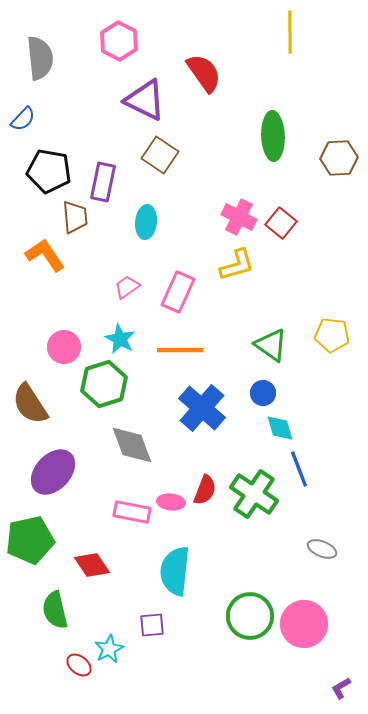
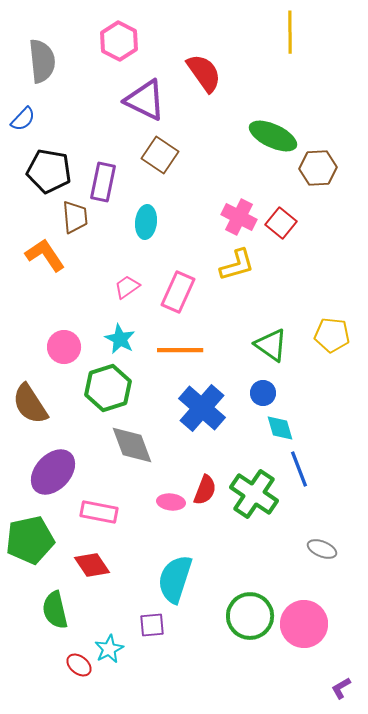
gray semicircle at (40, 58): moved 2 px right, 3 px down
green ellipse at (273, 136): rotated 63 degrees counterclockwise
brown hexagon at (339, 158): moved 21 px left, 10 px down
green hexagon at (104, 384): moved 4 px right, 4 px down
pink rectangle at (132, 512): moved 33 px left
cyan semicircle at (175, 571): moved 8 px down; rotated 12 degrees clockwise
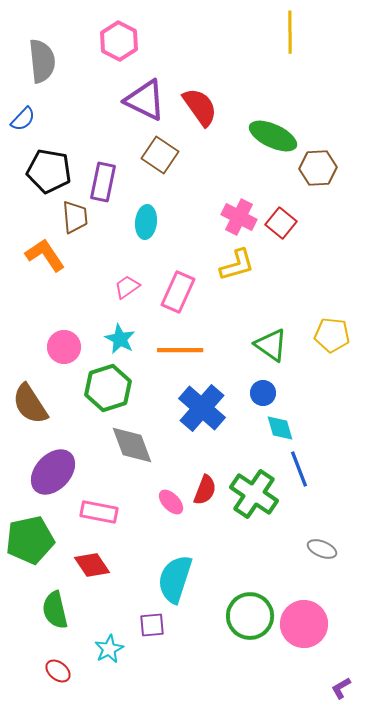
red semicircle at (204, 73): moved 4 px left, 34 px down
pink ellipse at (171, 502): rotated 40 degrees clockwise
red ellipse at (79, 665): moved 21 px left, 6 px down
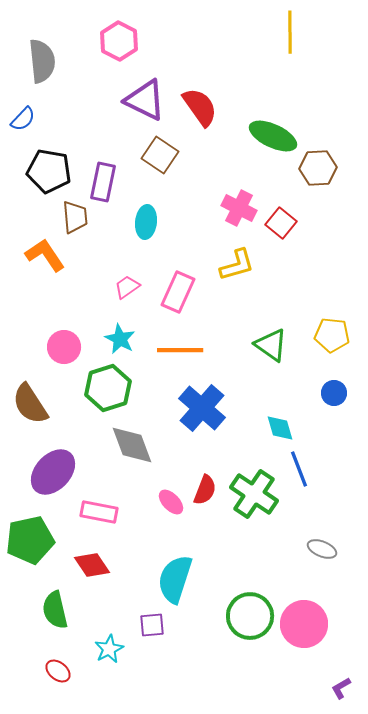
pink cross at (239, 217): moved 9 px up
blue circle at (263, 393): moved 71 px right
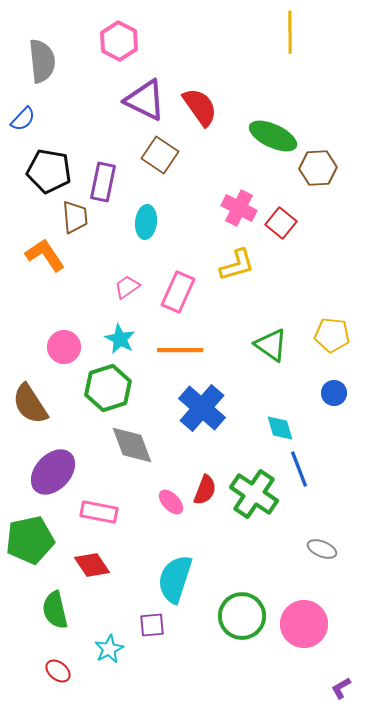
green circle at (250, 616): moved 8 px left
